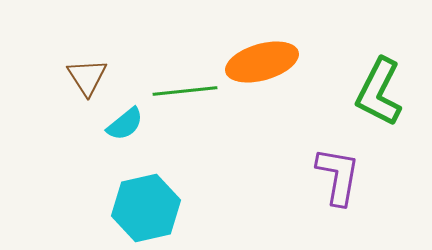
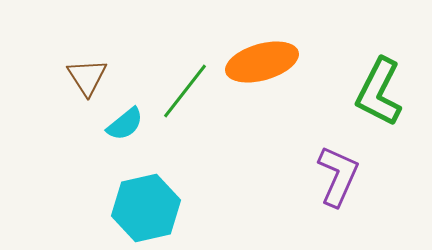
green line: rotated 46 degrees counterclockwise
purple L-shape: rotated 14 degrees clockwise
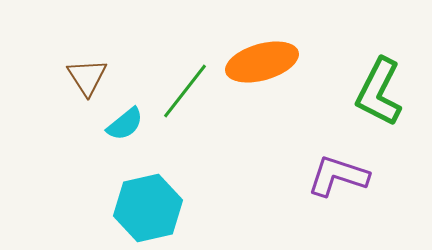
purple L-shape: rotated 96 degrees counterclockwise
cyan hexagon: moved 2 px right
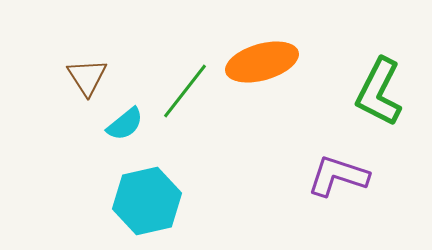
cyan hexagon: moved 1 px left, 7 px up
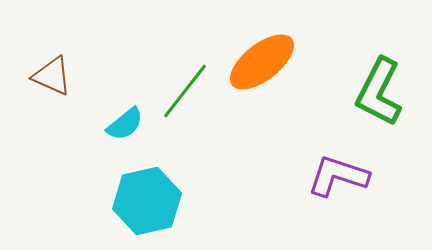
orange ellipse: rotated 22 degrees counterclockwise
brown triangle: moved 35 px left, 1 px up; rotated 33 degrees counterclockwise
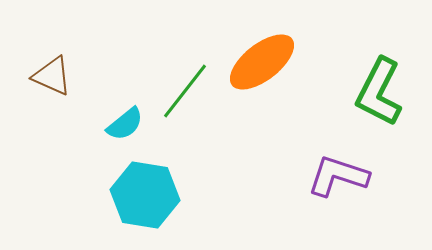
cyan hexagon: moved 2 px left, 6 px up; rotated 22 degrees clockwise
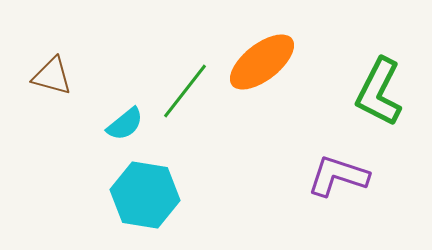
brown triangle: rotated 9 degrees counterclockwise
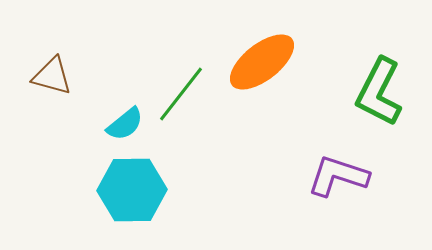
green line: moved 4 px left, 3 px down
cyan hexagon: moved 13 px left, 5 px up; rotated 10 degrees counterclockwise
